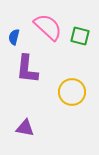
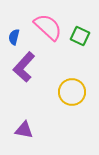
green square: rotated 12 degrees clockwise
purple L-shape: moved 3 px left, 2 px up; rotated 36 degrees clockwise
purple triangle: moved 1 px left, 2 px down
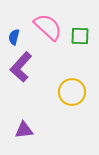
green square: rotated 24 degrees counterclockwise
purple L-shape: moved 3 px left
purple triangle: rotated 18 degrees counterclockwise
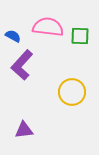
pink semicircle: rotated 36 degrees counterclockwise
blue semicircle: moved 1 px left, 1 px up; rotated 105 degrees clockwise
purple L-shape: moved 1 px right, 2 px up
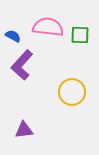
green square: moved 1 px up
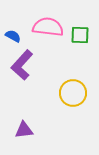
yellow circle: moved 1 px right, 1 px down
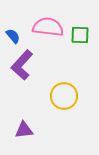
blue semicircle: rotated 21 degrees clockwise
yellow circle: moved 9 px left, 3 px down
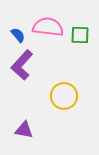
blue semicircle: moved 5 px right, 1 px up
purple triangle: rotated 18 degrees clockwise
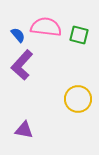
pink semicircle: moved 2 px left
green square: moved 1 px left; rotated 12 degrees clockwise
yellow circle: moved 14 px right, 3 px down
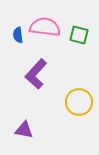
pink semicircle: moved 1 px left
blue semicircle: rotated 147 degrees counterclockwise
purple L-shape: moved 14 px right, 9 px down
yellow circle: moved 1 px right, 3 px down
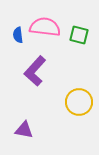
purple L-shape: moved 1 px left, 3 px up
